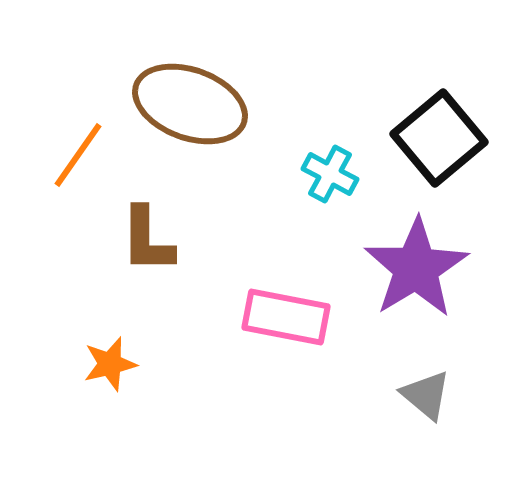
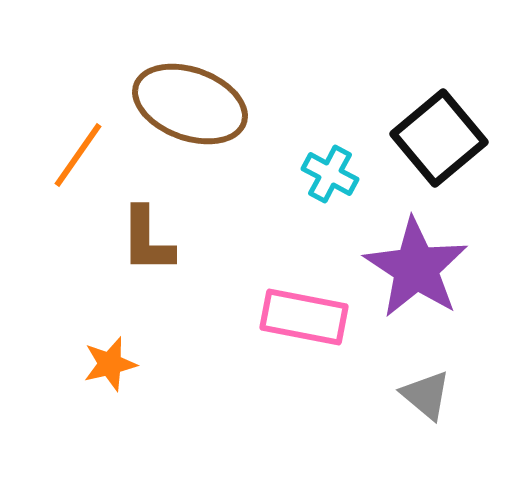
purple star: rotated 8 degrees counterclockwise
pink rectangle: moved 18 px right
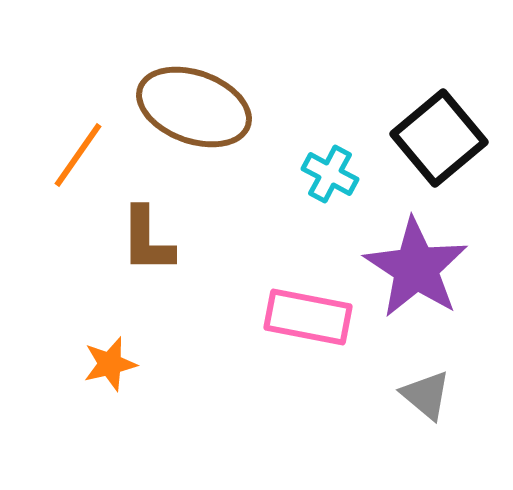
brown ellipse: moved 4 px right, 3 px down
pink rectangle: moved 4 px right
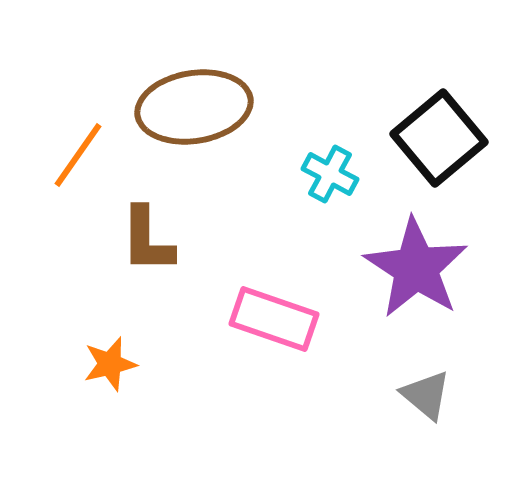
brown ellipse: rotated 29 degrees counterclockwise
pink rectangle: moved 34 px left, 2 px down; rotated 8 degrees clockwise
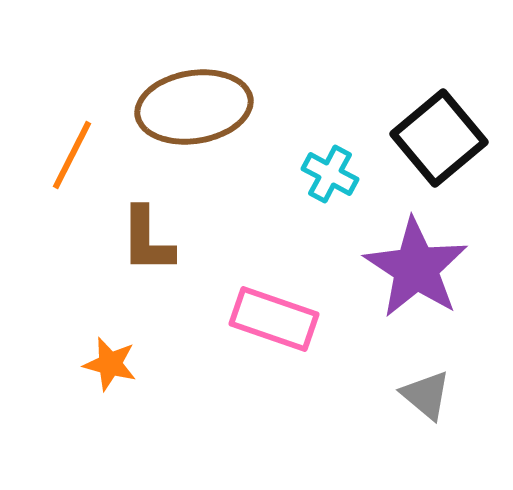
orange line: moved 6 px left; rotated 8 degrees counterclockwise
orange star: rotated 28 degrees clockwise
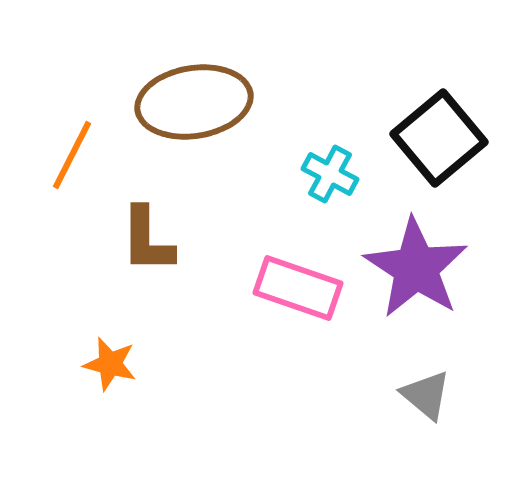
brown ellipse: moved 5 px up
pink rectangle: moved 24 px right, 31 px up
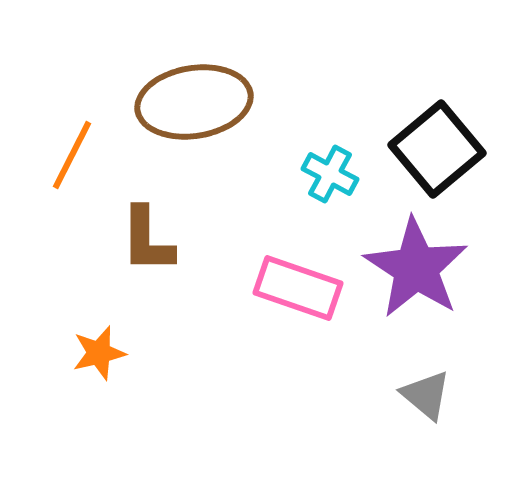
black square: moved 2 px left, 11 px down
orange star: moved 11 px left, 11 px up; rotated 28 degrees counterclockwise
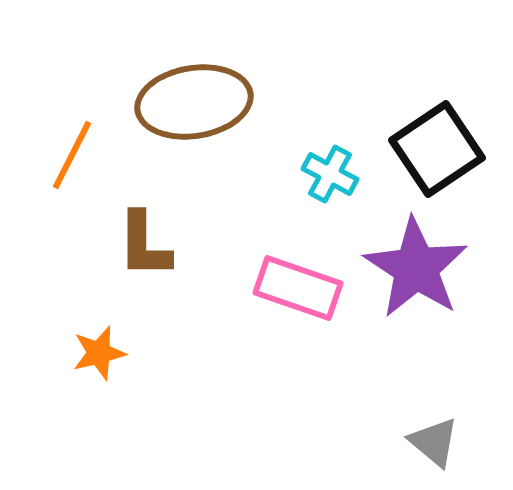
black square: rotated 6 degrees clockwise
brown L-shape: moved 3 px left, 5 px down
gray triangle: moved 8 px right, 47 px down
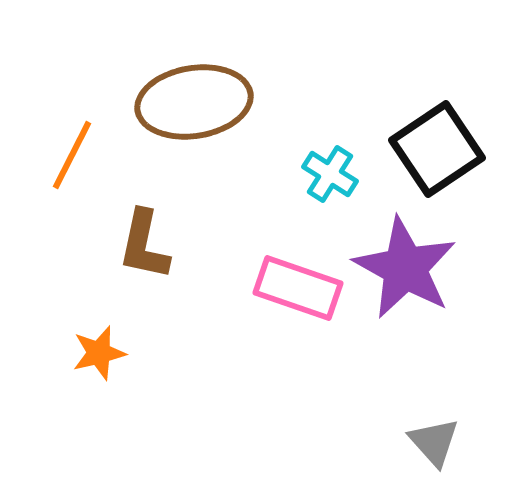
cyan cross: rotated 4 degrees clockwise
brown L-shape: rotated 12 degrees clockwise
purple star: moved 11 px left; rotated 4 degrees counterclockwise
gray triangle: rotated 8 degrees clockwise
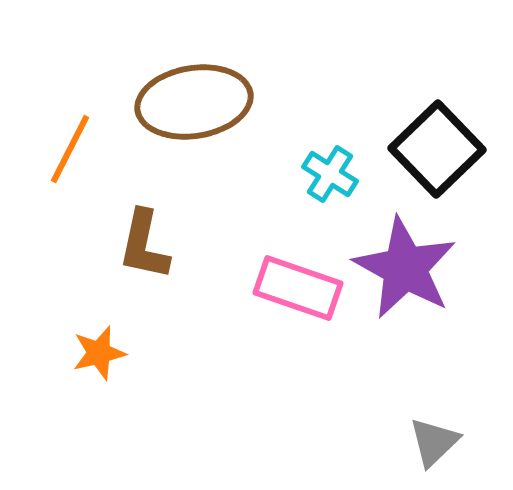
black square: rotated 10 degrees counterclockwise
orange line: moved 2 px left, 6 px up
gray triangle: rotated 28 degrees clockwise
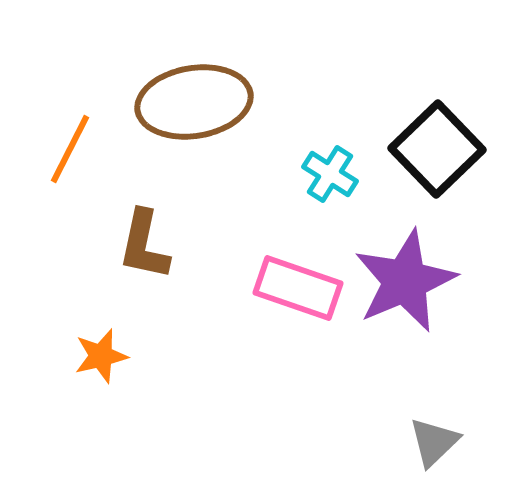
purple star: moved 13 px down; rotated 20 degrees clockwise
orange star: moved 2 px right, 3 px down
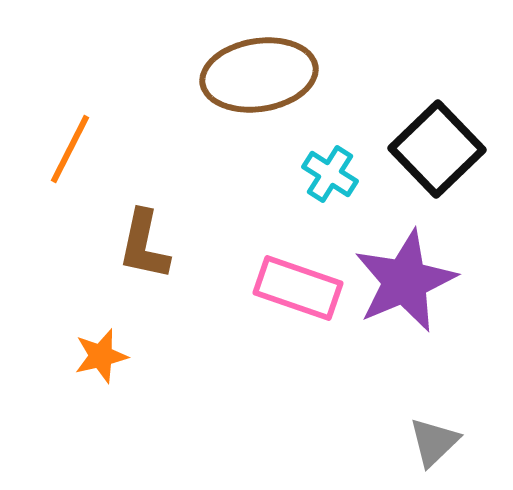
brown ellipse: moved 65 px right, 27 px up
